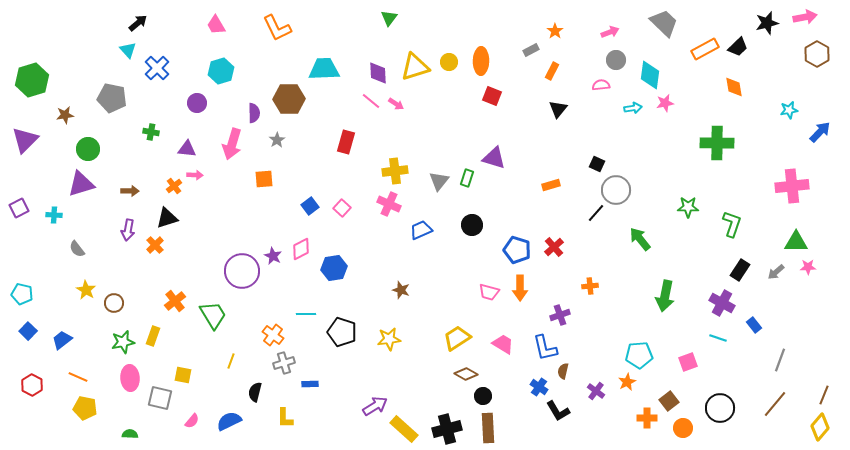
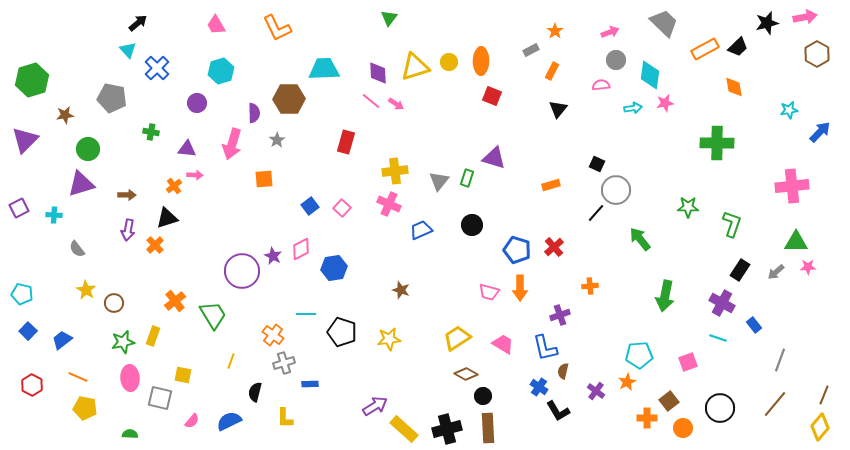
brown arrow at (130, 191): moved 3 px left, 4 px down
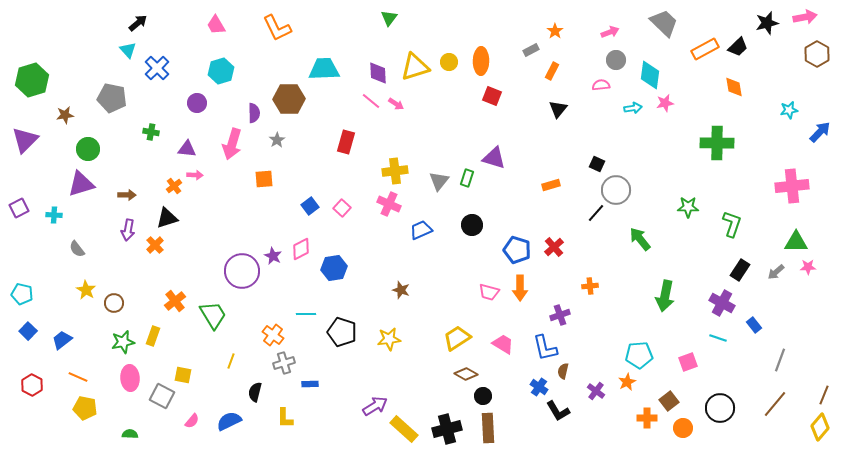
gray square at (160, 398): moved 2 px right, 2 px up; rotated 15 degrees clockwise
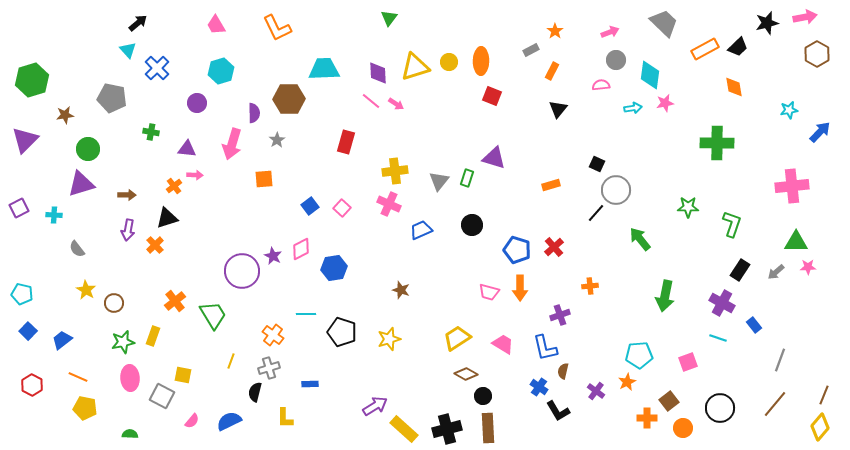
yellow star at (389, 339): rotated 10 degrees counterclockwise
gray cross at (284, 363): moved 15 px left, 5 px down
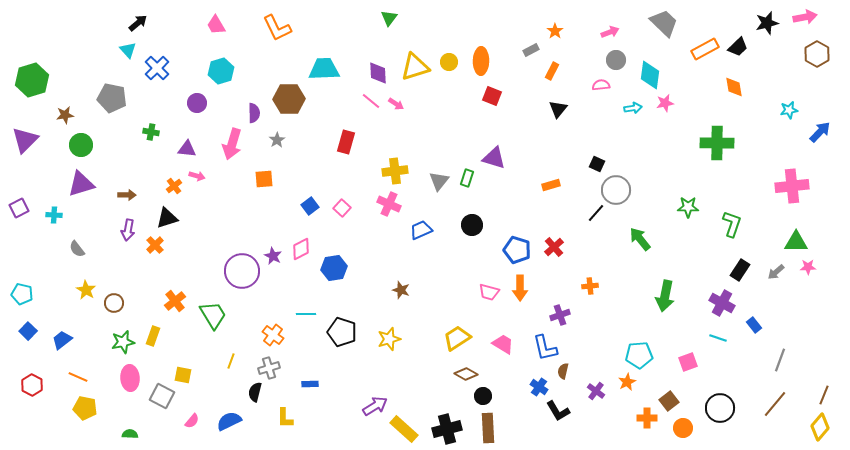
green circle at (88, 149): moved 7 px left, 4 px up
pink arrow at (195, 175): moved 2 px right, 1 px down; rotated 14 degrees clockwise
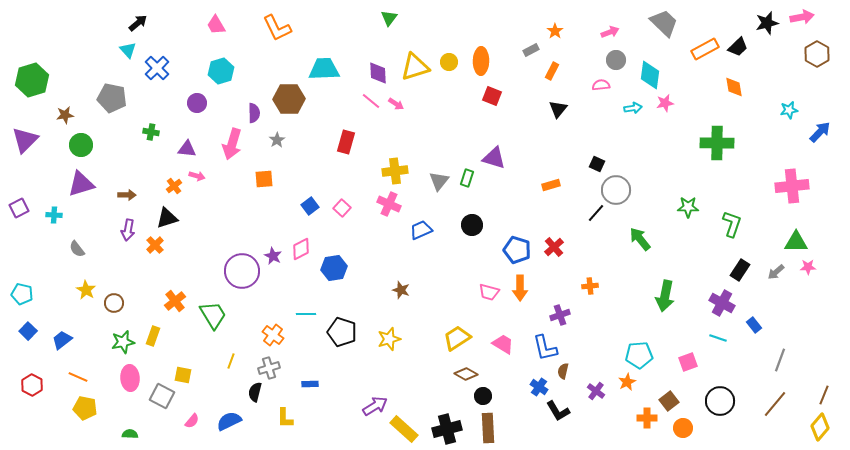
pink arrow at (805, 17): moved 3 px left
black circle at (720, 408): moved 7 px up
